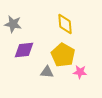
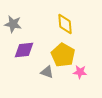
gray triangle: rotated 16 degrees clockwise
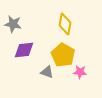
yellow diamond: rotated 15 degrees clockwise
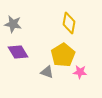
yellow diamond: moved 4 px right, 1 px up
purple diamond: moved 6 px left, 2 px down; rotated 65 degrees clockwise
yellow pentagon: rotated 10 degrees clockwise
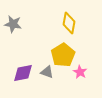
purple diamond: moved 5 px right, 21 px down; rotated 70 degrees counterclockwise
pink star: rotated 24 degrees clockwise
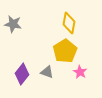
yellow pentagon: moved 2 px right, 4 px up
purple diamond: moved 1 px left, 1 px down; rotated 40 degrees counterclockwise
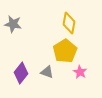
purple diamond: moved 1 px left, 1 px up
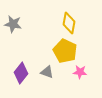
yellow pentagon: rotated 15 degrees counterclockwise
pink star: rotated 24 degrees counterclockwise
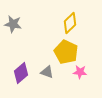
yellow diamond: moved 1 px right; rotated 35 degrees clockwise
yellow pentagon: moved 1 px right, 1 px down
purple diamond: rotated 10 degrees clockwise
